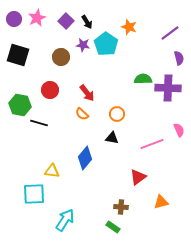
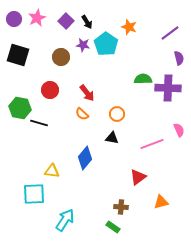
green hexagon: moved 3 px down
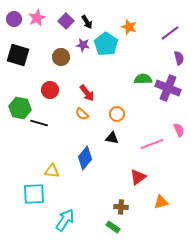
purple cross: rotated 20 degrees clockwise
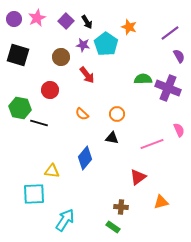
purple semicircle: moved 2 px up; rotated 16 degrees counterclockwise
red arrow: moved 18 px up
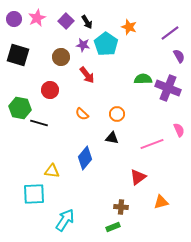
green rectangle: rotated 56 degrees counterclockwise
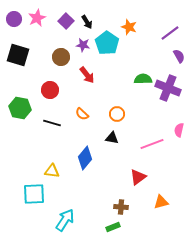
cyan pentagon: moved 1 px right, 1 px up
black line: moved 13 px right
pink semicircle: rotated 144 degrees counterclockwise
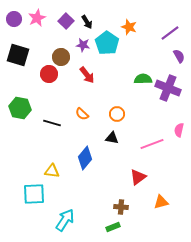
red circle: moved 1 px left, 16 px up
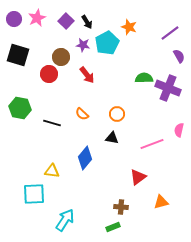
cyan pentagon: rotated 10 degrees clockwise
green semicircle: moved 1 px right, 1 px up
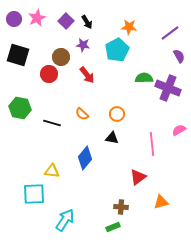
orange star: rotated 14 degrees counterclockwise
cyan pentagon: moved 10 px right, 7 px down
pink semicircle: rotated 48 degrees clockwise
pink line: rotated 75 degrees counterclockwise
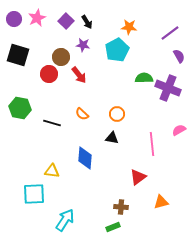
red arrow: moved 8 px left
blue diamond: rotated 35 degrees counterclockwise
